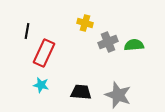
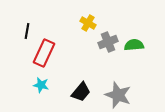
yellow cross: moved 3 px right; rotated 14 degrees clockwise
black trapezoid: rotated 125 degrees clockwise
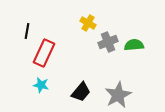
gray star: rotated 24 degrees clockwise
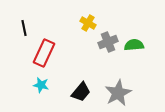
black line: moved 3 px left, 3 px up; rotated 21 degrees counterclockwise
gray star: moved 2 px up
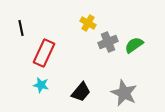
black line: moved 3 px left
green semicircle: rotated 30 degrees counterclockwise
gray star: moved 6 px right; rotated 20 degrees counterclockwise
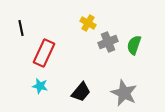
green semicircle: rotated 36 degrees counterclockwise
cyan star: moved 1 px left, 1 px down
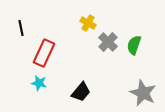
gray cross: rotated 24 degrees counterclockwise
cyan star: moved 1 px left, 3 px up
gray star: moved 19 px right
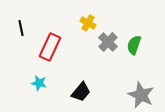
red rectangle: moved 6 px right, 6 px up
gray star: moved 2 px left, 2 px down
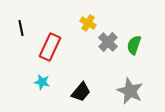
cyan star: moved 3 px right, 1 px up
gray star: moved 11 px left, 4 px up
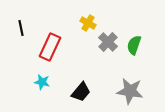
gray star: rotated 16 degrees counterclockwise
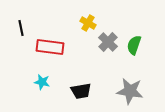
red rectangle: rotated 72 degrees clockwise
black trapezoid: moved 1 px up; rotated 40 degrees clockwise
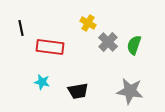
black trapezoid: moved 3 px left
